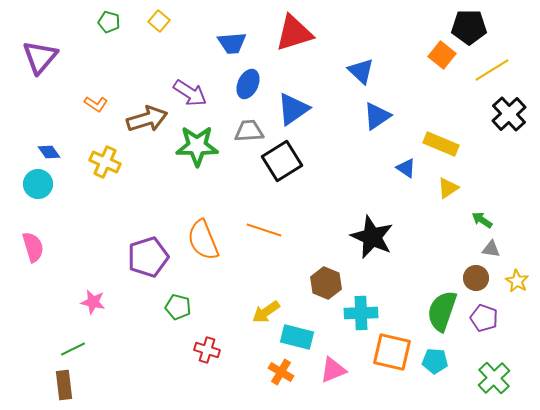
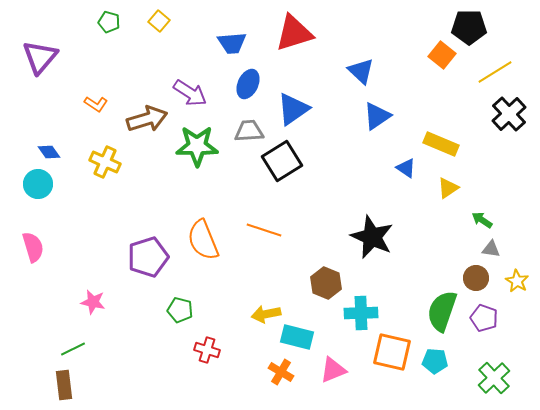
yellow line at (492, 70): moved 3 px right, 2 px down
green pentagon at (178, 307): moved 2 px right, 3 px down
yellow arrow at (266, 312): moved 2 px down; rotated 24 degrees clockwise
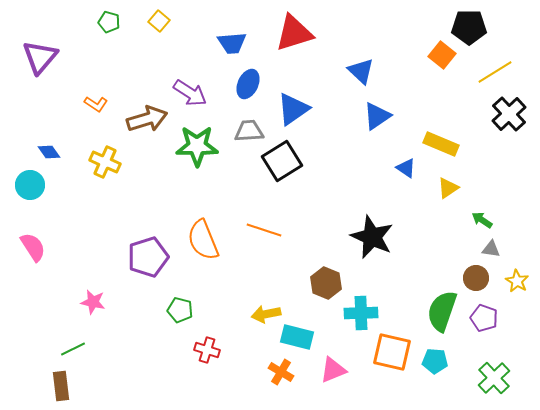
cyan circle at (38, 184): moved 8 px left, 1 px down
pink semicircle at (33, 247): rotated 16 degrees counterclockwise
brown rectangle at (64, 385): moved 3 px left, 1 px down
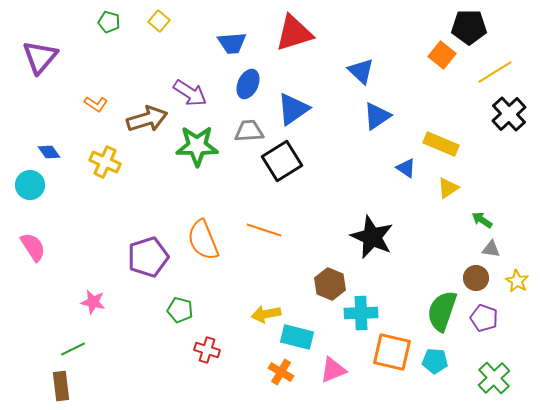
brown hexagon at (326, 283): moved 4 px right, 1 px down
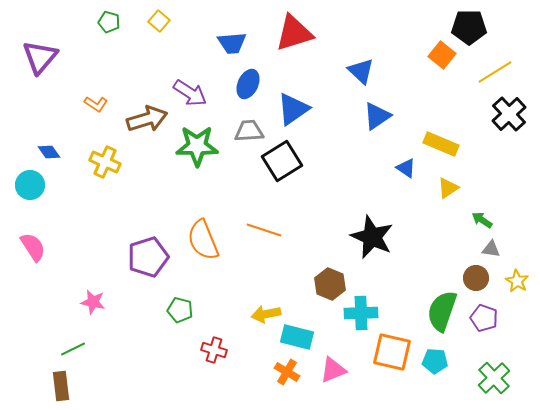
red cross at (207, 350): moved 7 px right
orange cross at (281, 372): moved 6 px right
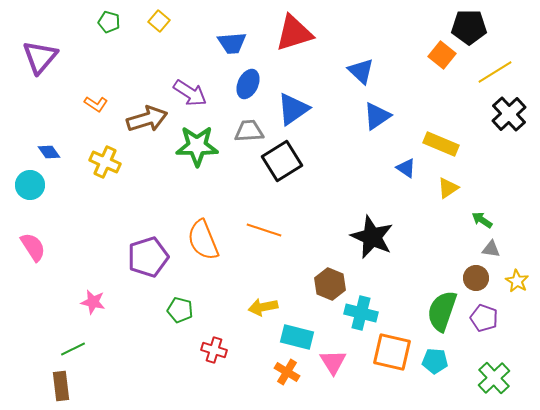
cyan cross at (361, 313): rotated 16 degrees clockwise
yellow arrow at (266, 314): moved 3 px left, 7 px up
pink triangle at (333, 370): moved 8 px up; rotated 40 degrees counterclockwise
